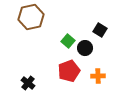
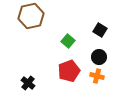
brown hexagon: moved 1 px up
black circle: moved 14 px right, 9 px down
orange cross: moved 1 px left; rotated 16 degrees clockwise
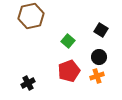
black square: moved 1 px right
orange cross: rotated 32 degrees counterclockwise
black cross: rotated 24 degrees clockwise
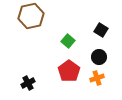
red pentagon: rotated 15 degrees counterclockwise
orange cross: moved 2 px down
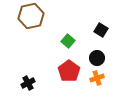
black circle: moved 2 px left, 1 px down
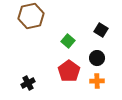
orange cross: moved 3 px down; rotated 16 degrees clockwise
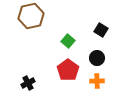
red pentagon: moved 1 px left, 1 px up
